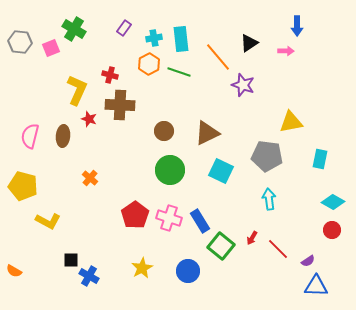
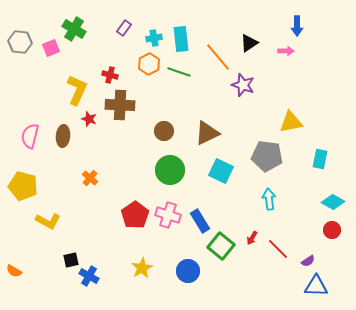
pink cross at (169, 218): moved 1 px left, 3 px up
black square at (71, 260): rotated 14 degrees counterclockwise
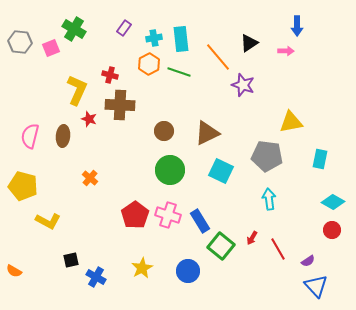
red line at (278, 249): rotated 15 degrees clockwise
blue cross at (89, 276): moved 7 px right, 1 px down
blue triangle at (316, 286): rotated 45 degrees clockwise
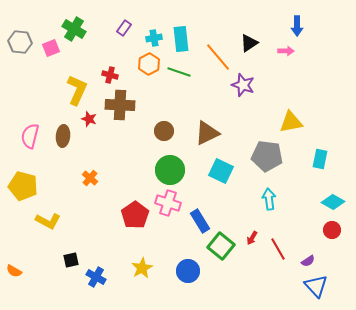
pink cross at (168, 215): moved 12 px up
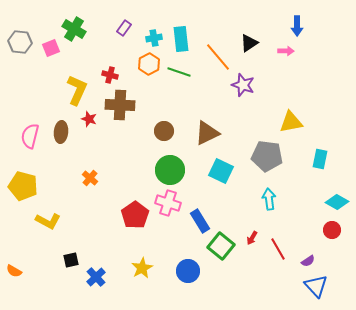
brown ellipse at (63, 136): moved 2 px left, 4 px up
cyan diamond at (333, 202): moved 4 px right
blue cross at (96, 277): rotated 18 degrees clockwise
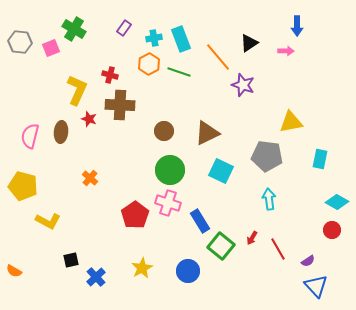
cyan rectangle at (181, 39): rotated 15 degrees counterclockwise
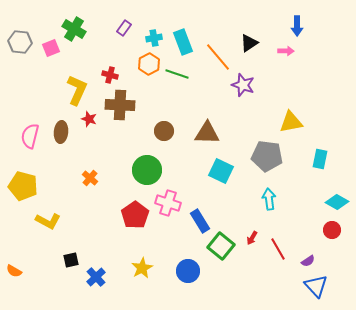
cyan rectangle at (181, 39): moved 2 px right, 3 px down
green line at (179, 72): moved 2 px left, 2 px down
brown triangle at (207, 133): rotated 28 degrees clockwise
green circle at (170, 170): moved 23 px left
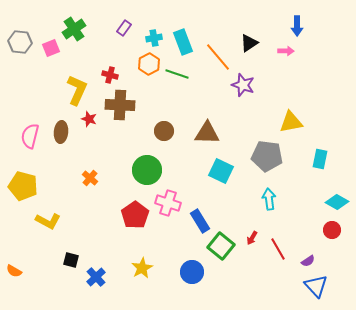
green cross at (74, 29): rotated 25 degrees clockwise
black square at (71, 260): rotated 28 degrees clockwise
blue circle at (188, 271): moved 4 px right, 1 px down
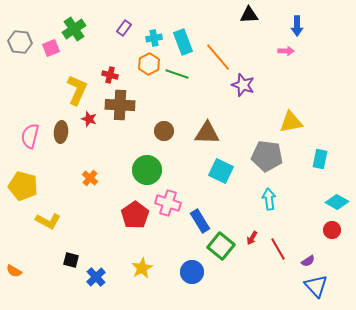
black triangle at (249, 43): moved 28 px up; rotated 30 degrees clockwise
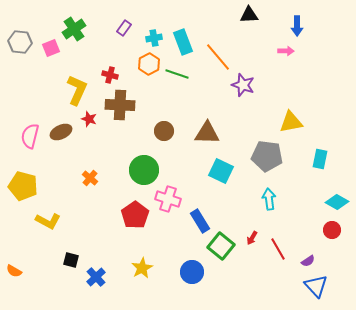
brown ellipse at (61, 132): rotated 60 degrees clockwise
green circle at (147, 170): moved 3 px left
pink cross at (168, 203): moved 4 px up
